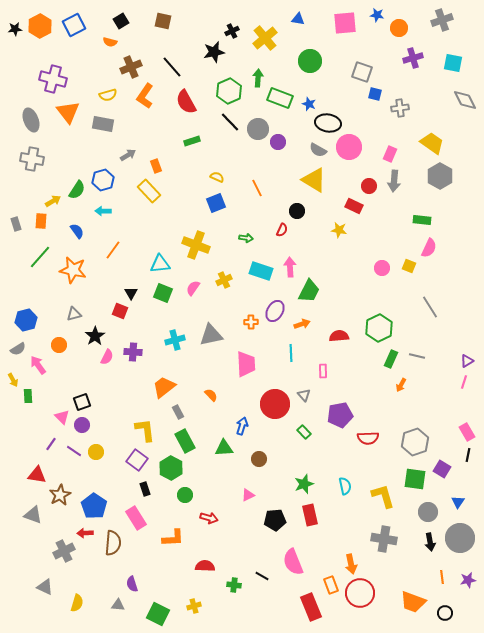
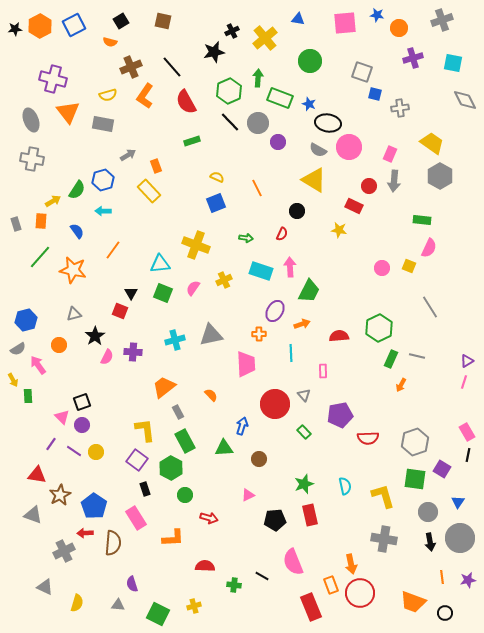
gray circle at (258, 129): moved 6 px up
red semicircle at (282, 230): moved 4 px down
orange cross at (251, 322): moved 8 px right, 12 px down
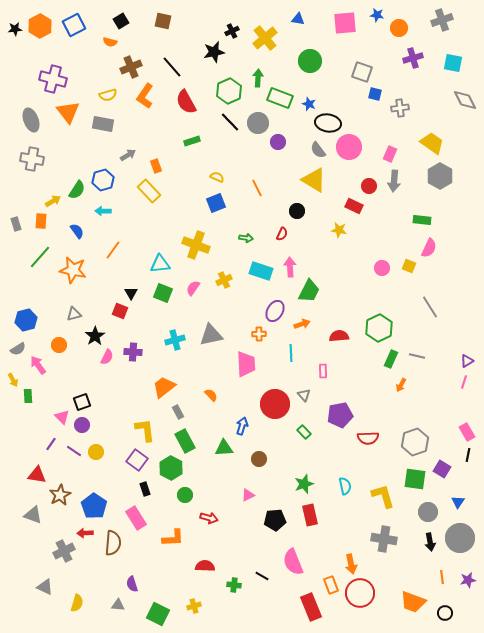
gray semicircle at (318, 150): rotated 24 degrees clockwise
